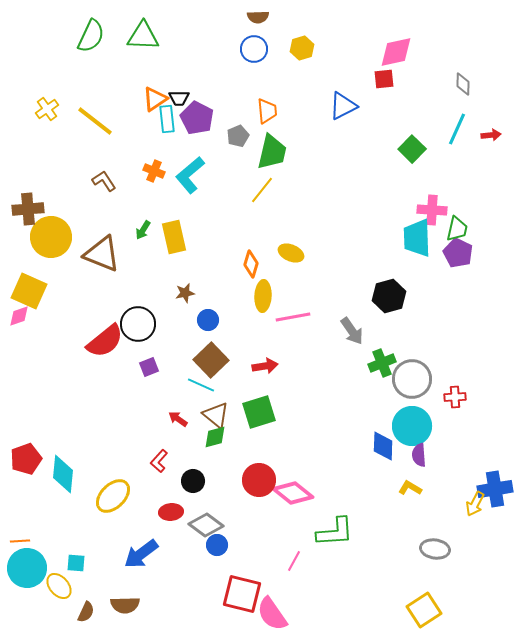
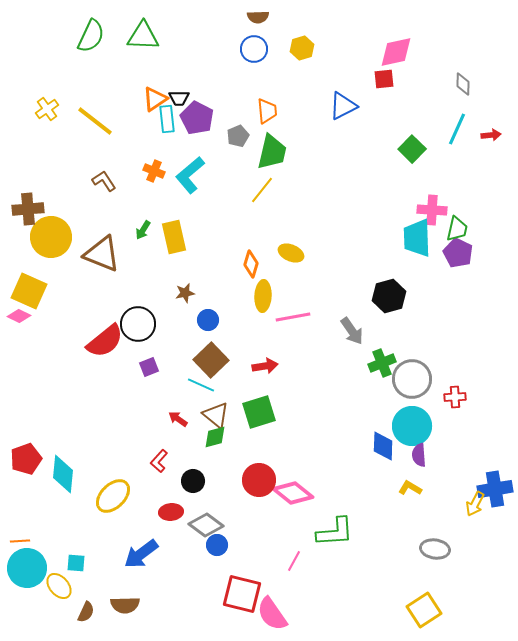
pink diamond at (19, 316): rotated 45 degrees clockwise
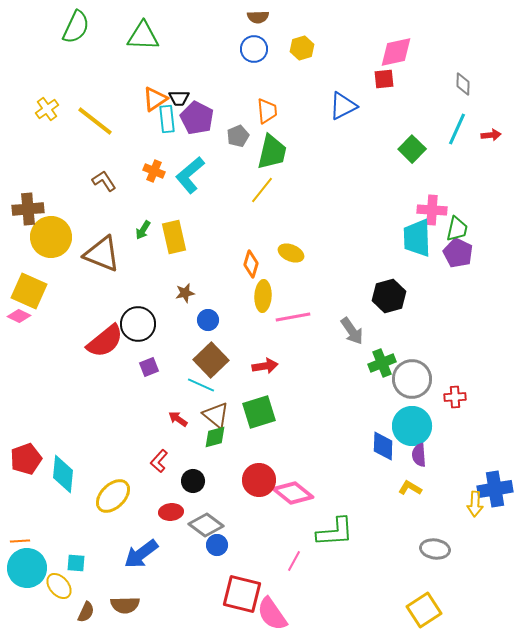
green semicircle at (91, 36): moved 15 px left, 9 px up
yellow arrow at (475, 504): rotated 25 degrees counterclockwise
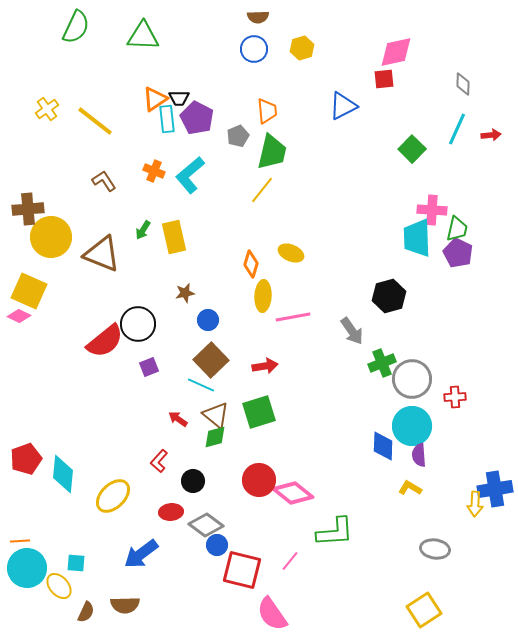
pink line at (294, 561): moved 4 px left; rotated 10 degrees clockwise
red square at (242, 594): moved 24 px up
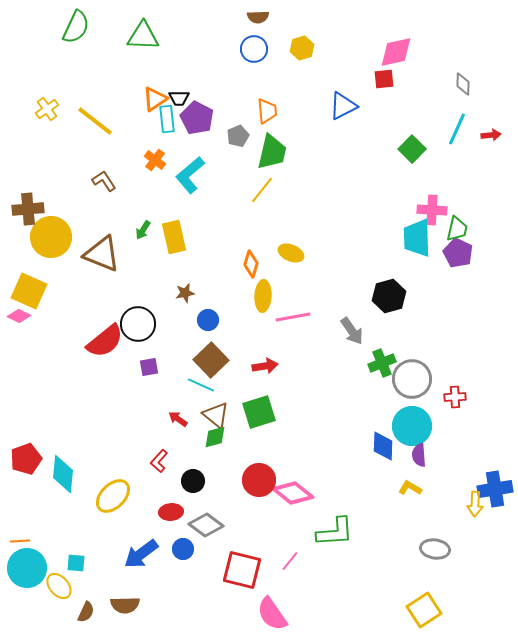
orange cross at (154, 171): moved 1 px right, 11 px up; rotated 15 degrees clockwise
purple square at (149, 367): rotated 12 degrees clockwise
blue circle at (217, 545): moved 34 px left, 4 px down
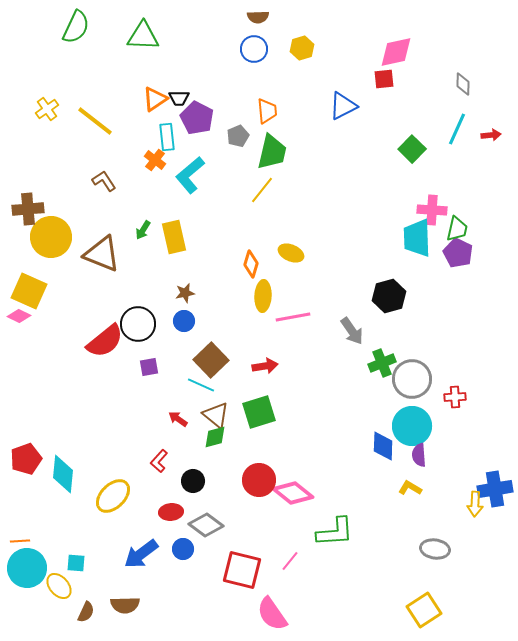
cyan rectangle at (167, 119): moved 18 px down
blue circle at (208, 320): moved 24 px left, 1 px down
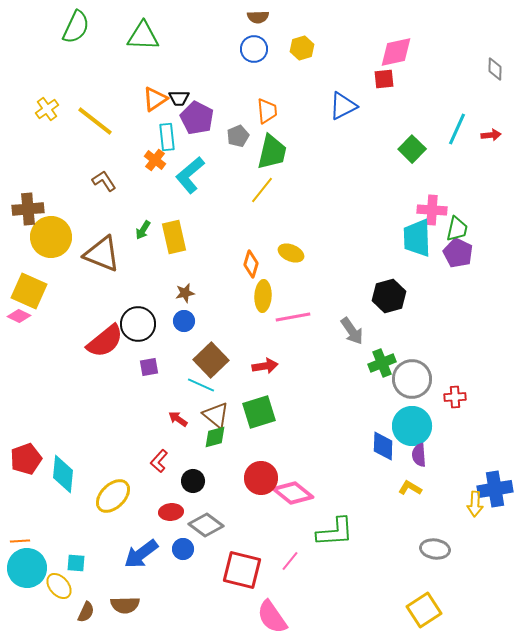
gray diamond at (463, 84): moved 32 px right, 15 px up
red circle at (259, 480): moved 2 px right, 2 px up
pink semicircle at (272, 614): moved 3 px down
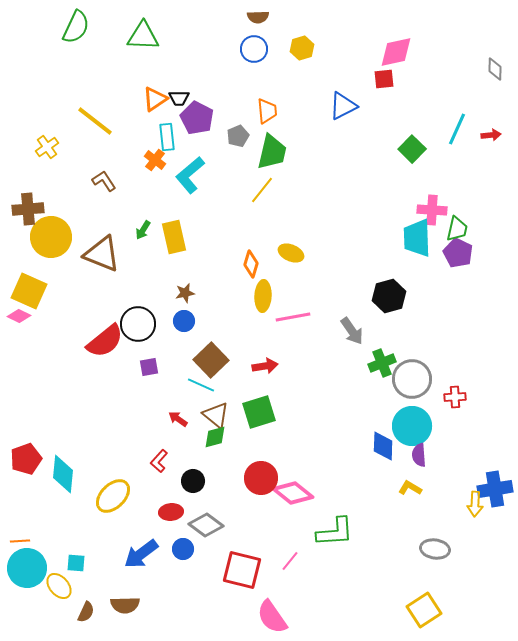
yellow cross at (47, 109): moved 38 px down
